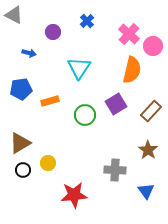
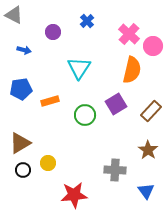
blue arrow: moved 5 px left, 3 px up
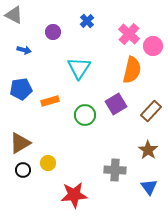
blue triangle: moved 3 px right, 4 px up
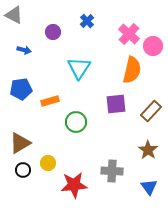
purple square: rotated 25 degrees clockwise
green circle: moved 9 px left, 7 px down
gray cross: moved 3 px left, 1 px down
red star: moved 10 px up
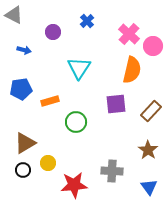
brown triangle: moved 5 px right
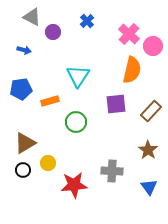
gray triangle: moved 18 px right, 2 px down
cyan triangle: moved 1 px left, 8 px down
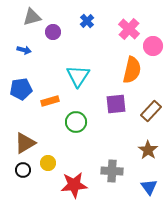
gray triangle: rotated 42 degrees counterclockwise
pink cross: moved 5 px up
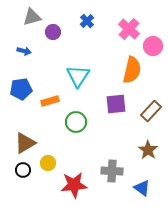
blue arrow: moved 1 px down
blue triangle: moved 7 px left, 1 px down; rotated 18 degrees counterclockwise
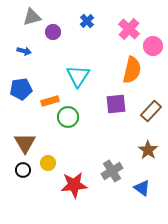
green circle: moved 8 px left, 5 px up
brown triangle: rotated 30 degrees counterclockwise
gray cross: rotated 35 degrees counterclockwise
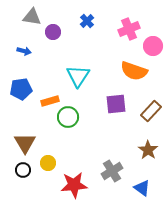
gray triangle: rotated 24 degrees clockwise
pink cross: rotated 25 degrees clockwise
orange semicircle: moved 2 px right, 1 px down; rotated 96 degrees clockwise
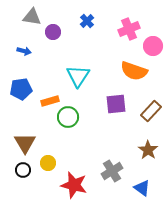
red star: rotated 20 degrees clockwise
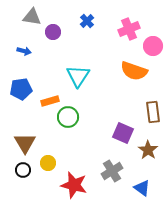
purple square: moved 7 px right, 29 px down; rotated 30 degrees clockwise
brown rectangle: moved 2 px right, 1 px down; rotated 50 degrees counterclockwise
